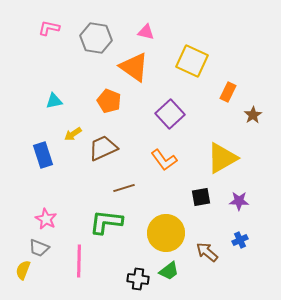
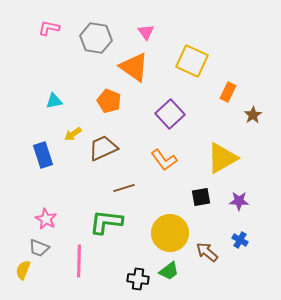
pink triangle: rotated 42 degrees clockwise
yellow circle: moved 4 px right
blue cross: rotated 35 degrees counterclockwise
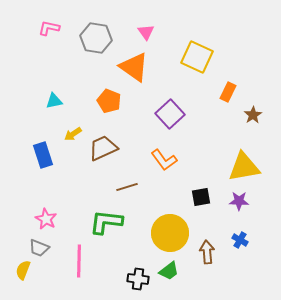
yellow square: moved 5 px right, 4 px up
yellow triangle: moved 22 px right, 9 px down; rotated 20 degrees clockwise
brown line: moved 3 px right, 1 px up
brown arrow: rotated 45 degrees clockwise
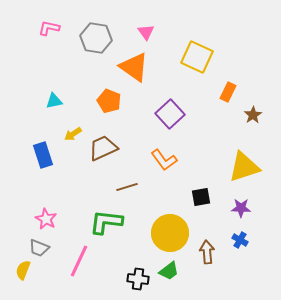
yellow triangle: rotated 8 degrees counterclockwise
purple star: moved 2 px right, 7 px down
pink line: rotated 24 degrees clockwise
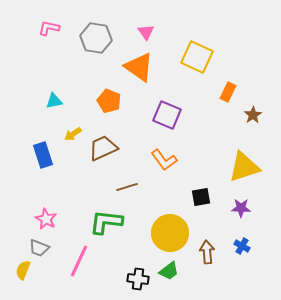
orange triangle: moved 5 px right
purple square: moved 3 px left, 1 px down; rotated 24 degrees counterclockwise
blue cross: moved 2 px right, 6 px down
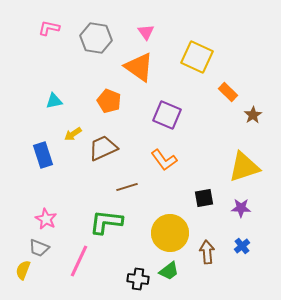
orange rectangle: rotated 72 degrees counterclockwise
black square: moved 3 px right, 1 px down
blue cross: rotated 21 degrees clockwise
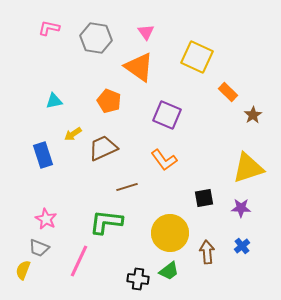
yellow triangle: moved 4 px right, 1 px down
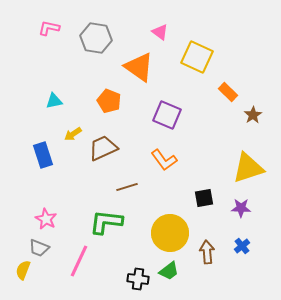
pink triangle: moved 14 px right; rotated 18 degrees counterclockwise
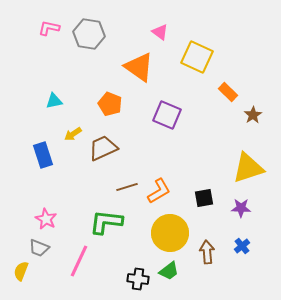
gray hexagon: moved 7 px left, 4 px up
orange pentagon: moved 1 px right, 3 px down
orange L-shape: moved 5 px left, 31 px down; rotated 84 degrees counterclockwise
yellow semicircle: moved 2 px left, 1 px down
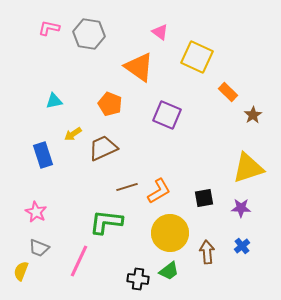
pink star: moved 10 px left, 7 px up
